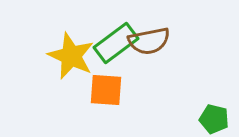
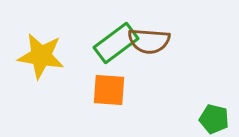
brown semicircle: rotated 15 degrees clockwise
yellow star: moved 30 px left; rotated 15 degrees counterclockwise
orange square: moved 3 px right
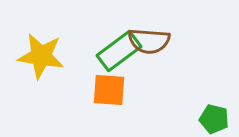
green rectangle: moved 3 px right, 8 px down
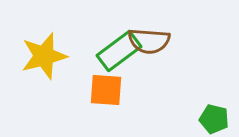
yellow star: moved 3 px right; rotated 24 degrees counterclockwise
orange square: moved 3 px left
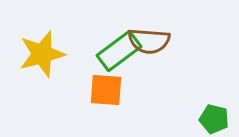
yellow star: moved 2 px left, 2 px up
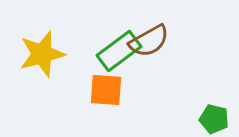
brown semicircle: rotated 33 degrees counterclockwise
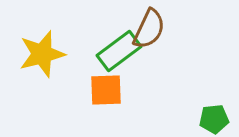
brown semicircle: moved 12 px up; rotated 36 degrees counterclockwise
orange square: rotated 6 degrees counterclockwise
green pentagon: rotated 20 degrees counterclockwise
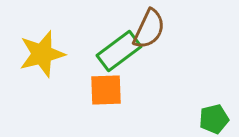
green pentagon: rotated 8 degrees counterclockwise
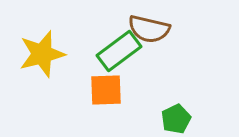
brown semicircle: rotated 78 degrees clockwise
green pentagon: moved 38 px left; rotated 12 degrees counterclockwise
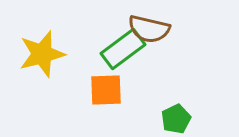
green rectangle: moved 4 px right, 2 px up
